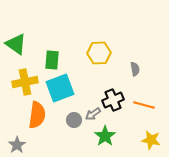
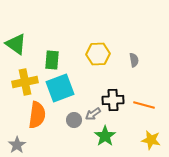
yellow hexagon: moved 1 px left, 1 px down
gray semicircle: moved 1 px left, 9 px up
black cross: rotated 20 degrees clockwise
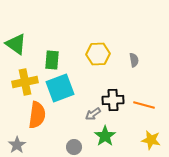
gray circle: moved 27 px down
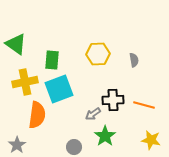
cyan square: moved 1 px left, 1 px down
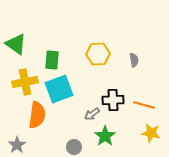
gray arrow: moved 1 px left
yellow star: moved 7 px up
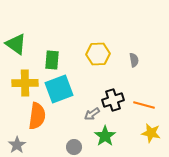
yellow cross: moved 1 px down; rotated 10 degrees clockwise
black cross: rotated 15 degrees counterclockwise
orange semicircle: moved 1 px down
